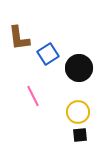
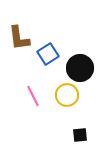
black circle: moved 1 px right
yellow circle: moved 11 px left, 17 px up
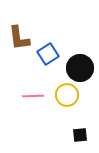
pink line: rotated 65 degrees counterclockwise
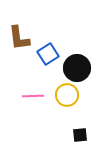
black circle: moved 3 px left
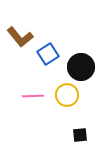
brown L-shape: moved 1 px right, 1 px up; rotated 32 degrees counterclockwise
black circle: moved 4 px right, 1 px up
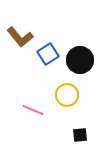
black circle: moved 1 px left, 7 px up
pink line: moved 14 px down; rotated 25 degrees clockwise
